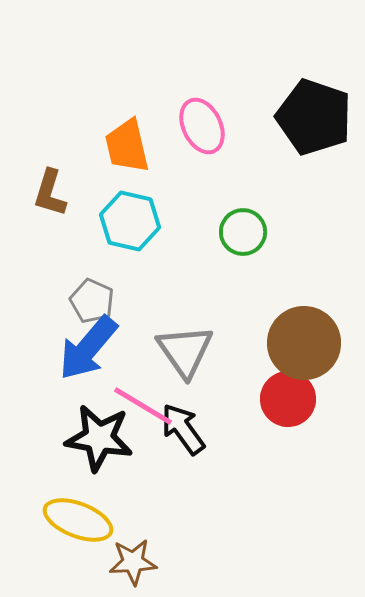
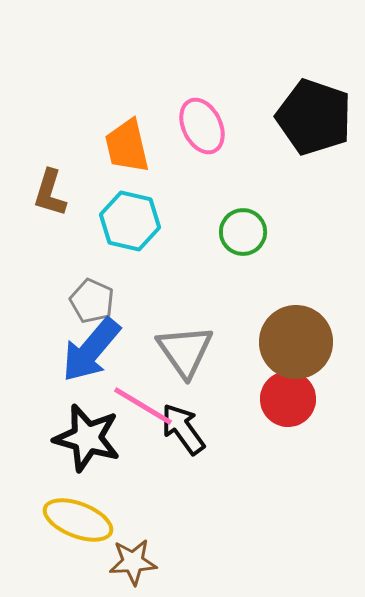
brown circle: moved 8 px left, 1 px up
blue arrow: moved 3 px right, 2 px down
black star: moved 12 px left; rotated 6 degrees clockwise
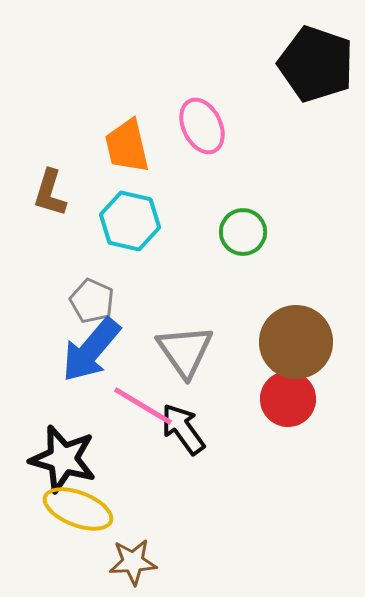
black pentagon: moved 2 px right, 53 px up
black star: moved 24 px left, 21 px down
yellow ellipse: moved 11 px up
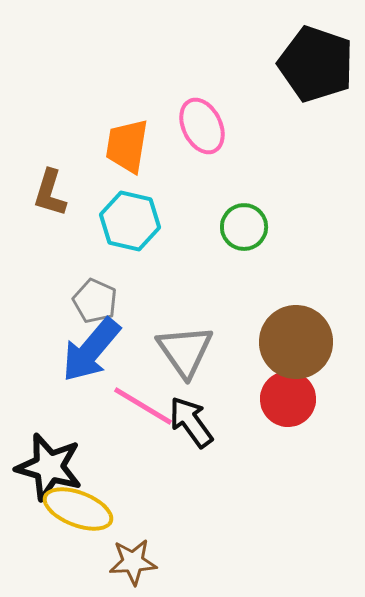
orange trapezoid: rotated 22 degrees clockwise
green circle: moved 1 px right, 5 px up
gray pentagon: moved 3 px right
black arrow: moved 8 px right, 7 px up
black star: moved 14 px left, 8 px down
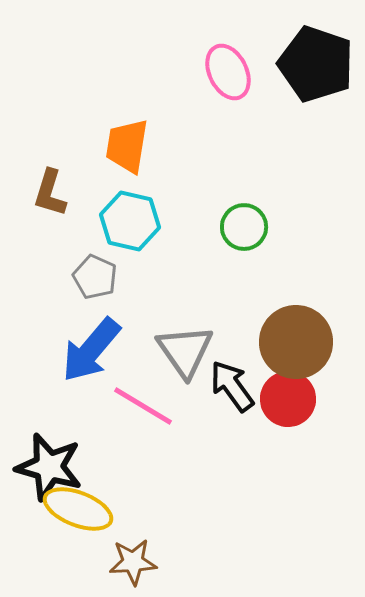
pink ellipse: moved 26 px right, 54 px up
gray pentagon: moved 24 px up
black arrow: moved 41 px right, 36 px up
